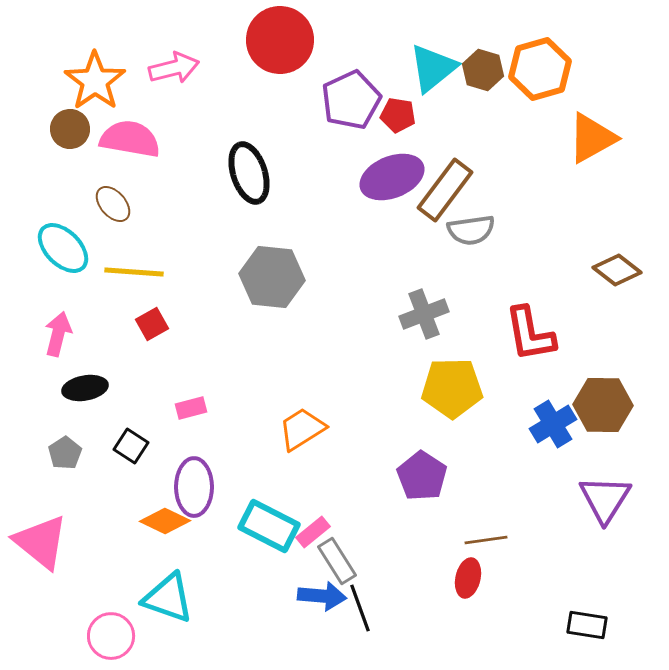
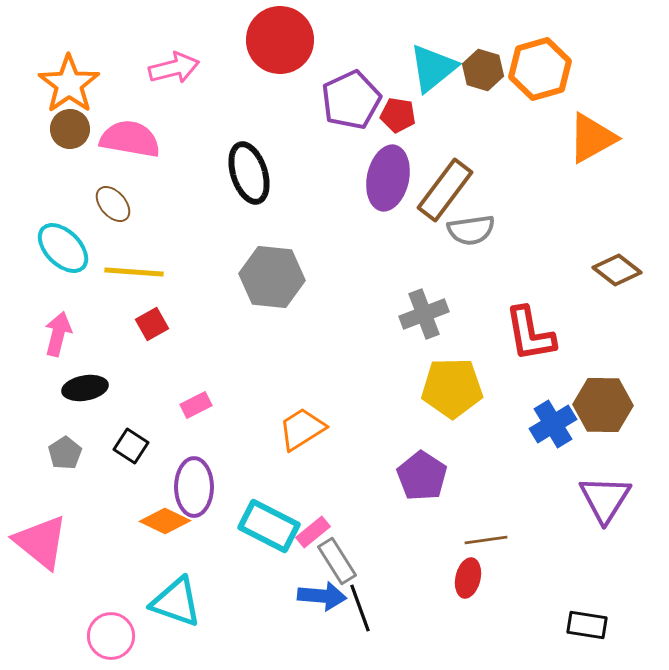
orange star at (95, 81): moved 26 px left, 3 px down
purple ellipse at (392, 177): moved 4 px left, 1 px down; rotated 56 degrees counterclockwise
pink rectangle at (191, 408): moved 5 px right, 3 px up; rotated 12 degrees counterclockwise
cyan triangle at (168, 598): moved 8 px right, 4 px down
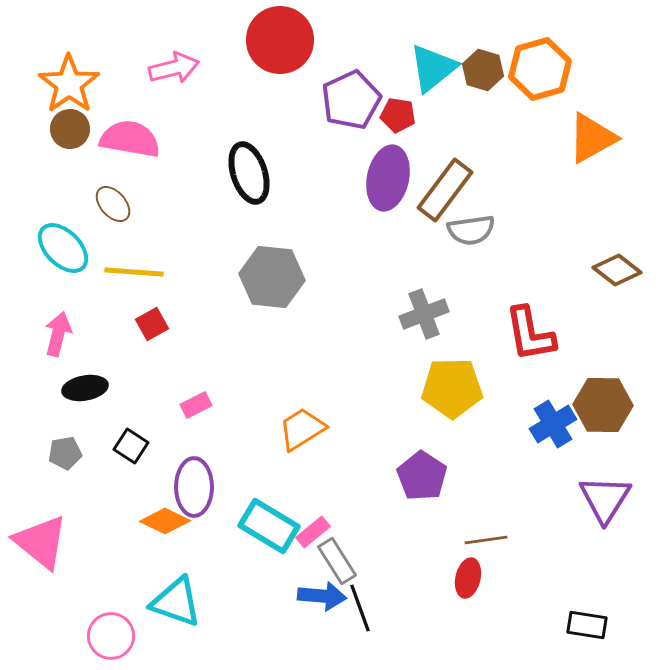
gray pentagon at (65, 453): rotated 24 degrees clockwise
cyan rectangle at (269, 526): rotated 4 degrees clockwise
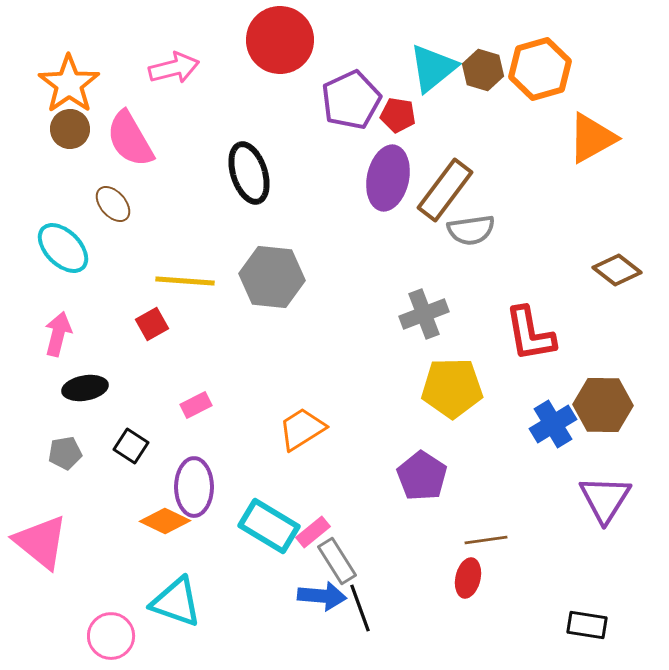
pink semicircle at (130, 139): rotated 130 degrees counterclockwise
yellow line at (134, 272): moved 51 px right, 9 px down
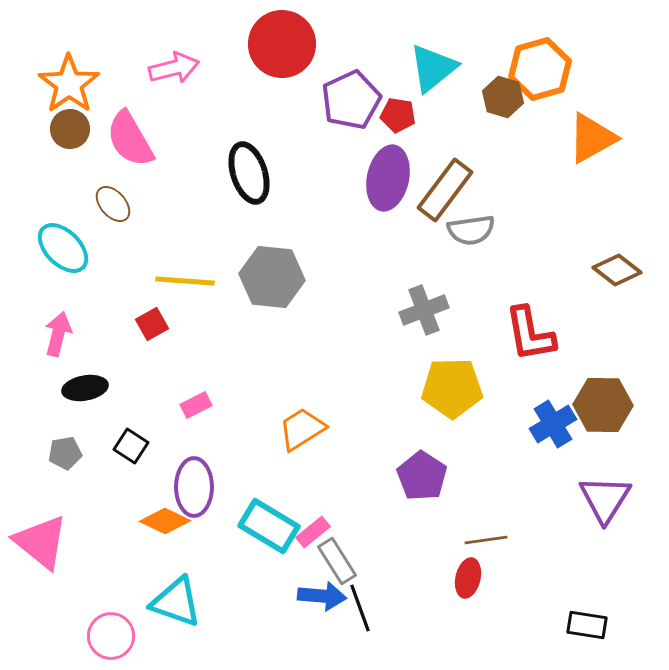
red circle at (280, 40): moved 2 px right, 4 px down
brown hexagon at (483, 70): moved 20 px right, 27 px down
gray cross at (424, 314): moved 4 px up
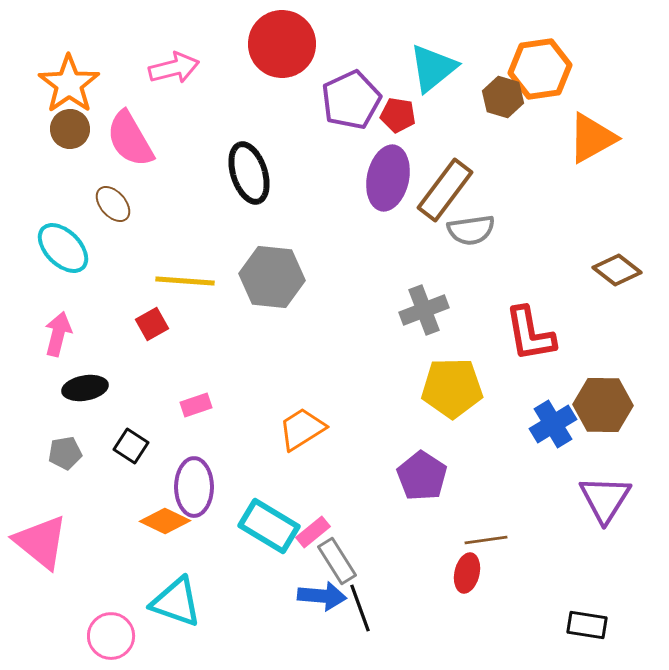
orange hexagon at (540, 69): rotated 8 degrees clockwise
pink rectangle at (196, 405): rotated 8 degrees clockwise
red ellipse at (468, 578): moved 1 px left, 5 px up
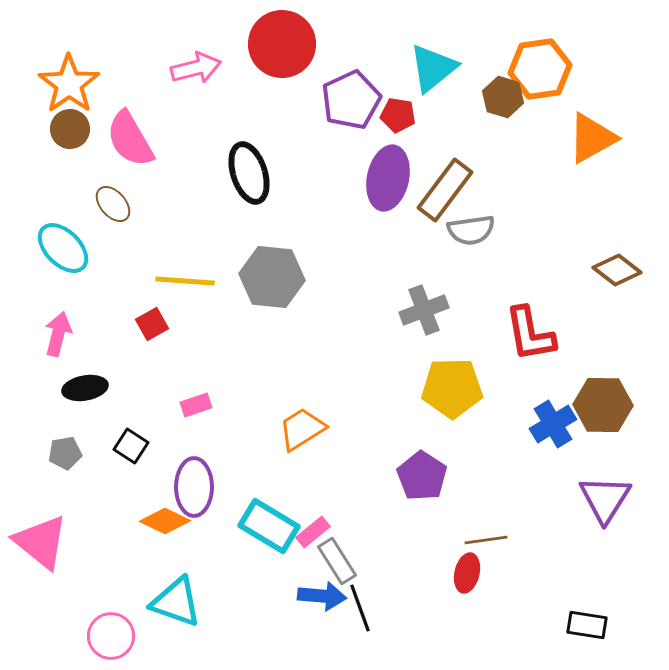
pink arrow at (174, 68): moved 22 px right
